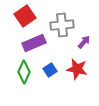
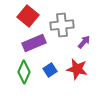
red square: moved 3 px right; rotated 15 degrees counterclockwise
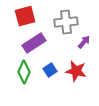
red square: moved 3 px left; rotated 35 degrees clockwise
gray cross: moved 4 px right, 3 px up
purple rectangle: rotated 10 degrees counterclockwise
red star: moved 1 px left, 2 px down
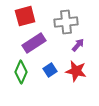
purple arrow: moved 6 px left, 3 px down
green diamond: moved 3 px left
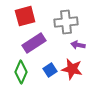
purple arrow: rotated 120 degrees counterclockwise
red star: moved 4 px left, 2 px up
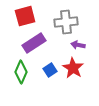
red star: moved 1 px right, 1 px up; rotated 20 degrees clockwise
